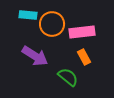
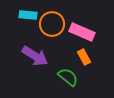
pink rectangle: rotated 30 degrees clockwise
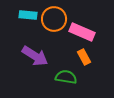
orange circle: moved 2 px right, 5 px up
green semicircle: moved 2 px left; rotated 30 degrees counterclockwise
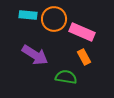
purple arrow: moved 1 px up
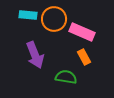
purple arrow: rotated 36 degrees clockwise
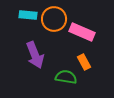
orange rectangle: moved 5 px down
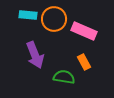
pink rectangle: moved 2 px right, 1 px up
green semicircle: moved 2 px left
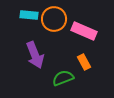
cyan rectangle: moved 1 px right
green semicircle: moved 1 px left, 1 px down; rotated 30 degrees counterclockwise
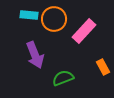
pink rectangle: rotated 70 degrees counterclockwise
orange rectangle: moved 19 px right, 5 px down
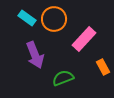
cyan rectangle: moved 2 px left, 3 px down; rotated 30 degrees clockwise
pink rectangle: moved 8 px down
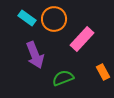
pink rectangle: moved 2 px left
orange rectangle: moved 5 px down
